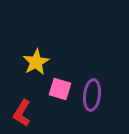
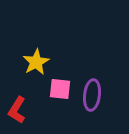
pink square: rotated 10 degrees counterclockwise
red L-shape: moved 5 px left, 3 px up
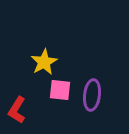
yellow star: moved 8 px right
pink square: moved 1 px down
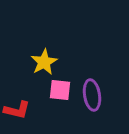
purple ellipse: rotated 16 degrees counterclockwise
red L-shape: rotated 108 degrees counterclockwise
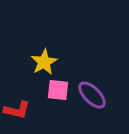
pink square: moved 2 px left
purple ellipse: rotated 36 degrees counterclockwise
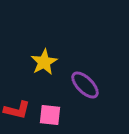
pink square: moved 8 px left, 25 px down
purple ellipse: moved 7 px left, 10 px up
